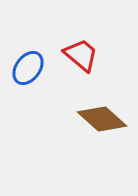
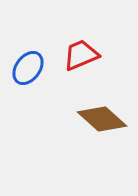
red trapezoid: rotated 63 degrees counterclockwise
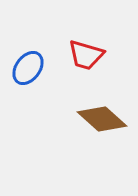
red trapezoid: moved 5 px right; rotated 141 degrees counterclockwise
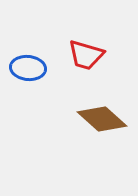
blue ellipse: rotated 60 degrees clockwise
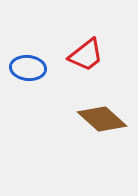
red trapezoid: rotated 54 degrees counterclockwise
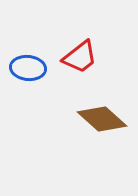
red trapezoid: moved 6 px left, 2 px down
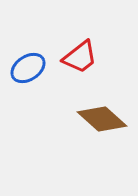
blue ellipse: rotated 40 degrees counterclockwise
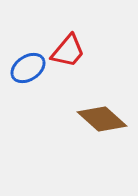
red trapezoid: moved 12 px left, 6 px up; rotated 12 degrees counterclockwise
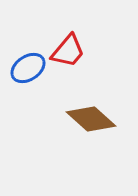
brown diamond: moved 11 px left
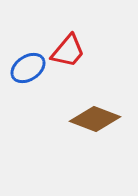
brown diamond: moved 4 px right; rotated 21 degrees counterclockwise
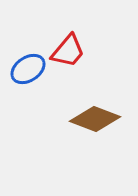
blue ellipse: moved 1 px down
